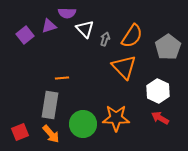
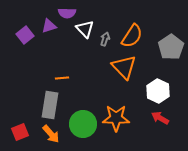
gray pentagon: moved 3 px right
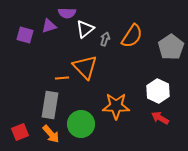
white triangle: rotated 36 degrees clockwise
purple square: rotated 36 degrees counterclockwise
orange triangle: moved 39 px left
orange star: moved 12 px up
green circle: moved 2 px left
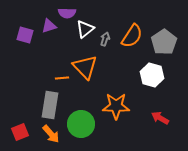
gray pentagon: moved 7 px left, 5 px up
white hexagon: moved 6 px left, 16 px up; rotated 10 degrees counterclockwise
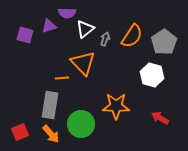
orange triangle: moved 2 px left, 4 px up
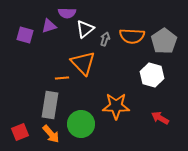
orange semicircle: rotated 60 degrees clockwise
gray pentagon: moved 1 px up
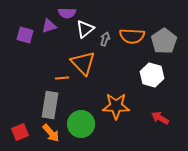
orange arrow: moved 1 px up
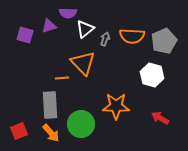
purple semicircle: moved 1 px right
gray pentagon: rotated 10 degrees clockwise
gray rectangle: rotated 12 degrees counterclockwise
red square: moved 1 px left, 1 px up
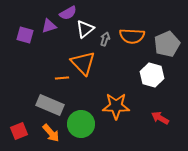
purple semicircle: rotated 30 degrees counterclockwise
gray pentagon: moved 3 px right, 3 px down
gray rectangle: rotated 64 degrees counterclockwise
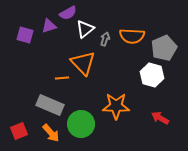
gray pentagon: moved 3 px left, 4 px down
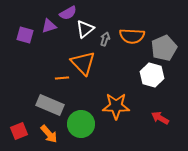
orange arrow: moved 2 px left, 1 px down
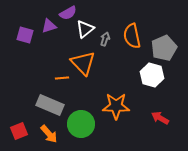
orange semicircle: rotated 75 degrees clockwise
